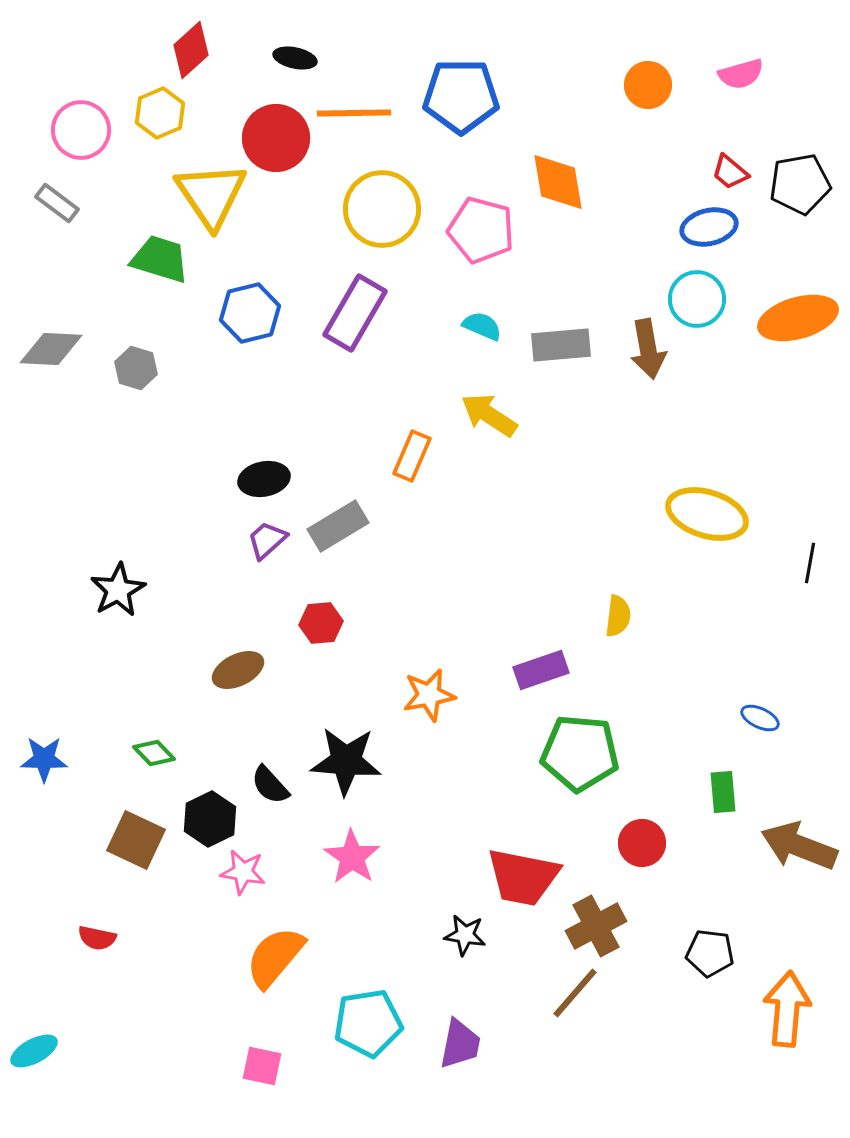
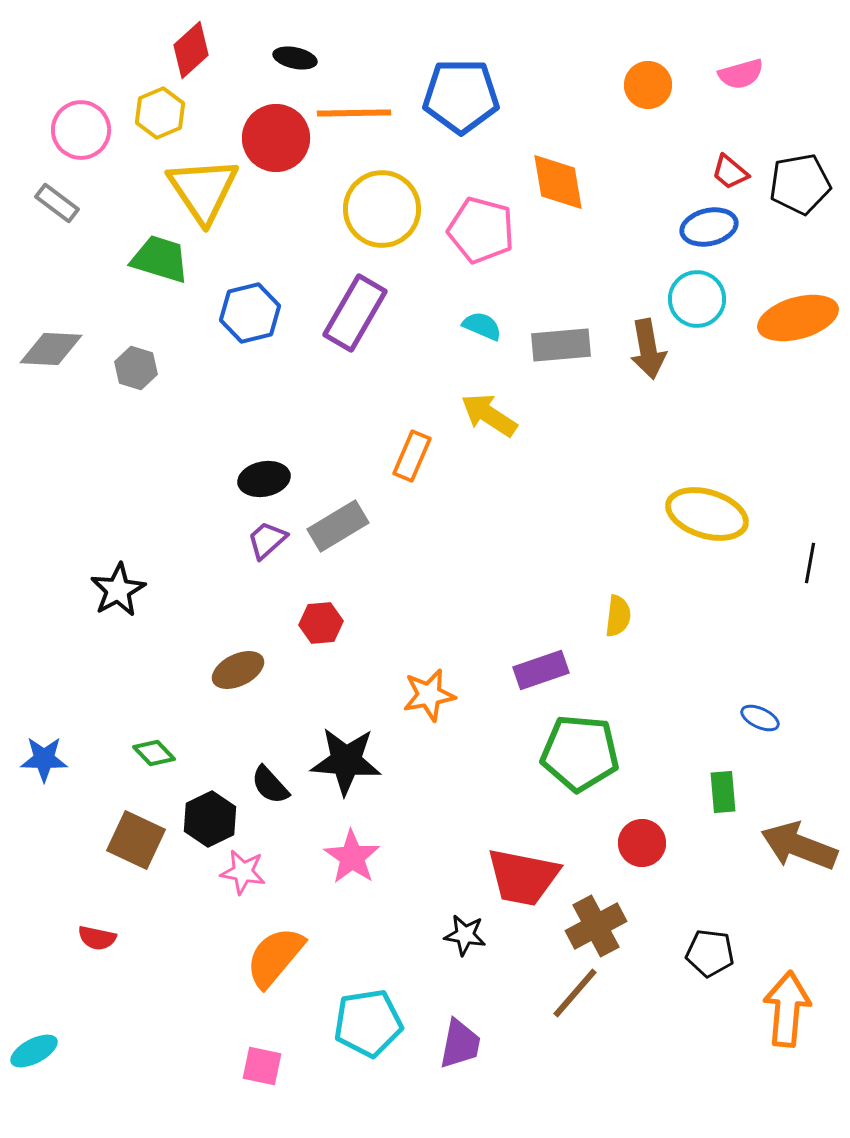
yellow triangle at (211, 195): moved 8 px left, 5 px up
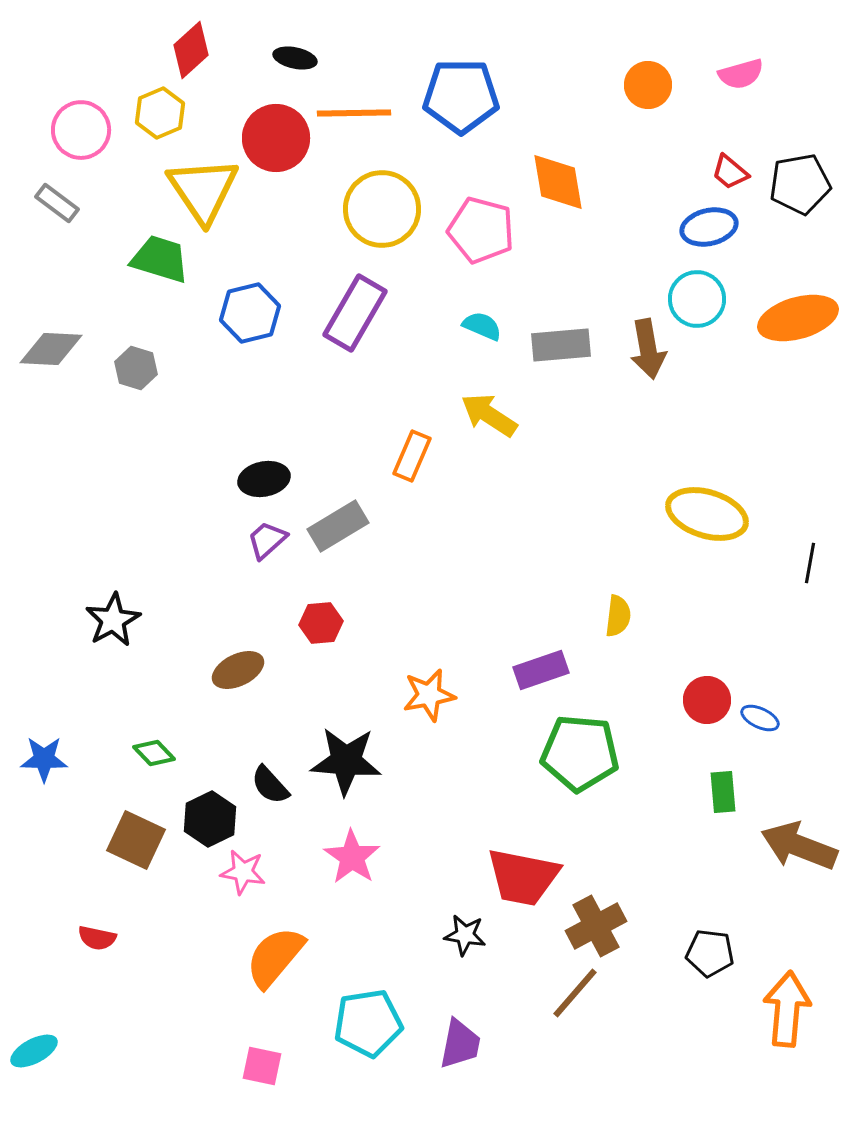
black star at (118, 590): moved 5 px left, 30 px down
red circle at (642, 843): moved 65 px right, 143 px up
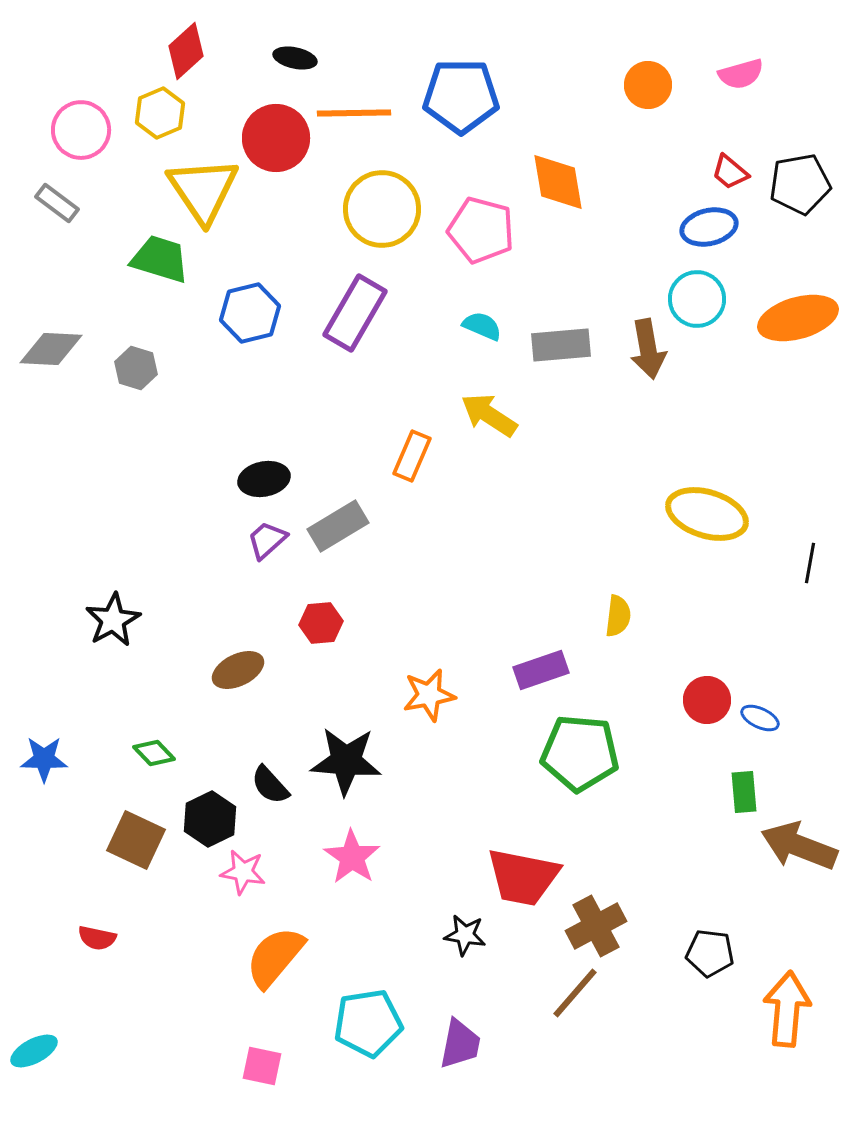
red diamond at (191, 50): moved 5 px left, 1 px down
green rectangle at (723, 792): moved 21 px right
